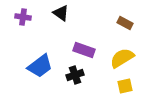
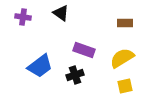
brown rectangle: rotated 28 degrees counterclockwise
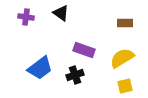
purple cross: moved 3 px right
blue trapezoid: moved 2 px down
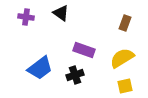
brown rectangle: rotated 70 degrees counterclockwise
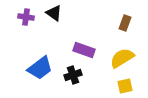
black triangle: moved 7 px left
black cross: moved 2 px left
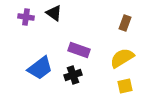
purple rectangle: moved 5 px left
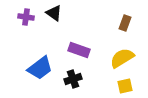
black cross: moved 4 px down
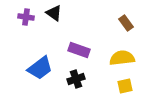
brown rectangle: moved 1 px right; rotated 56 degrees counterclockwise
yellow semicircle: rotated 25 degrees clockwise
black cross: moved 3 px right
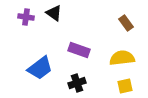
black cross: moved 1 px right, 4 px down
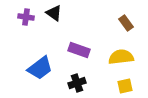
yellow semicircle: moved 1 px left, 1 px up
